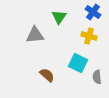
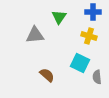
blue cross: rotated 35 degrees counterclockwise
cyan square: moved 2 px right
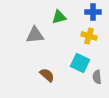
green triangle: rotated 42 degrees clockwise
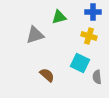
gray triangle: rotated 12 degrees counterclockwise
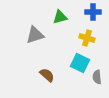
green triangle: moved 1 px right
yellow cross: moved 2 px left, 2 px down
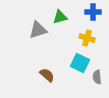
gray triangle: moved 3 px right, 5 px up
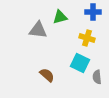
gray triangle: rotated 24 degrees clockwise
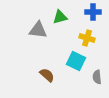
cyan square: moved 4 px left, 2 px up
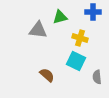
yellow cross: moved 7 px left
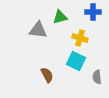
brown semicircle: rotated 21 degrees clockwise
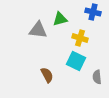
blue cross: rotated 14 degrees clockwise
green triangle: moved 2 px down
